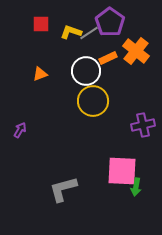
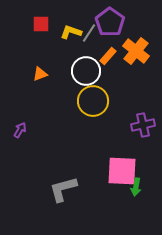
gray line: rotated 24 degrees counterclockwise
orange rectangle: moved 2 px up; rotated 24 degrees counterclockwise
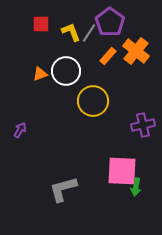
yellow L-shape: rotated 50 degrees clockwise
white circle: moved 20 px left
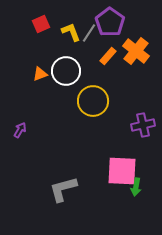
red square: rotated 24 degrees counterclockwise
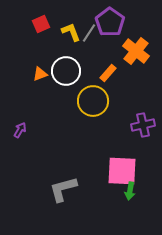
orange rectangle: moved 17 px down
green arrow: moved 6 px left, 4 px down
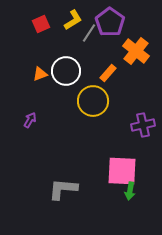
yellow L-shape: moved 2 px right, 12 px up; rotated 80 degrees clockwise
purple arrow: moved 10 px right, 10 px up
gray L-shape: rotated 20 degrees clockwise
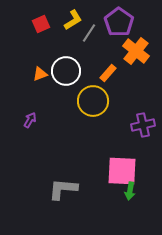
purple pentagon: moved 9 px right
